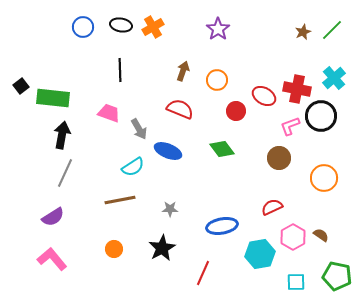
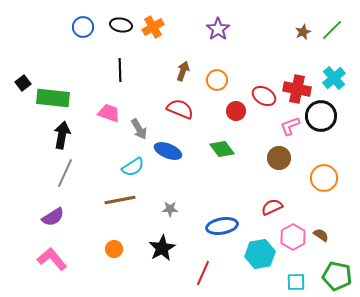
black square at (21, 86): moved 2 px right, 3 px up
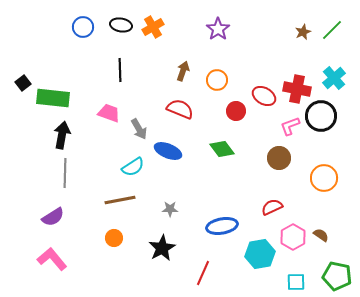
gray line at (65, 173): rotated 24 degrees counterclockwise
orange circle at (114, 249): moved 11 px up
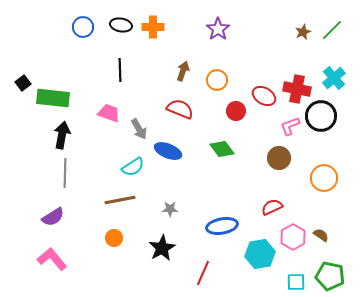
orange cross at (153, 27): rotated 30 degrees clockwise
green pentagon at (337, 276): moved 7 px left
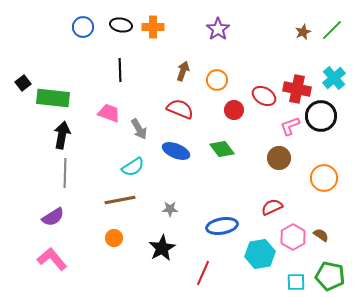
red circle at (236, 111): moved 2 px left, 1 px up
blue ellipse at (168, 151): moved 8 px right
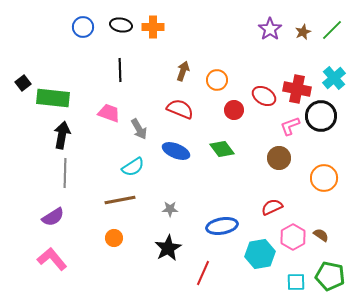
purple star at (218, 29): moved 52 px right
black star at (162, 248): moved 6 px right
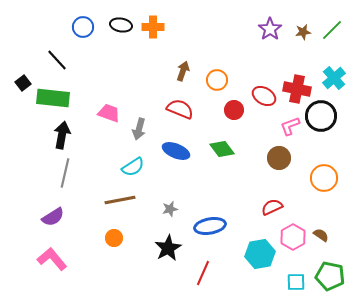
brown star at (303, 32): rotated 14 degrees clockwise
black line at (120, 70): moved 63 px left, 10 px up; rotated 40 degrees counterclockwise
gray arrow at (139, 129): rotated 45 degrees clockwise
gray line at (65, 173): rotated 12 degrees clockwise
gray star at (170, 209): rotated 14 degrees counterclockwise
blue ellipse at (222, 226): moved 12 px left
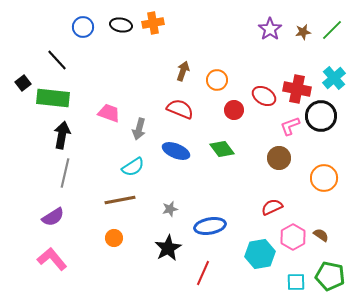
orange cross at (153, 27): moved 4 px up; rotated 10 degrees counterclockwise
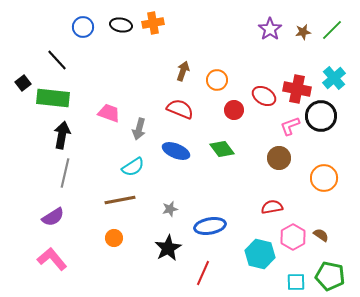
red semicircle at (272, 207): rotated 15 degrees clockwise
cyan hexagon at (260, 254): rotated 24 degrees clockwise
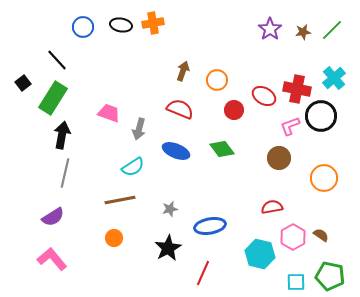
green rectangle at (53, 98): rotated 64 degrees counterclockwise
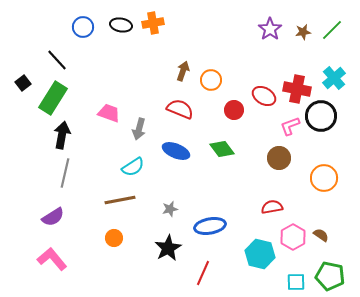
orange circle at (217, 80): moved 6 px left
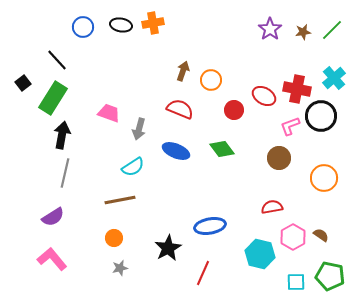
gray star at (170, 209): moved 50 px left, 59 px down
